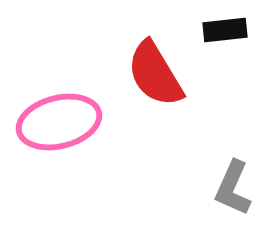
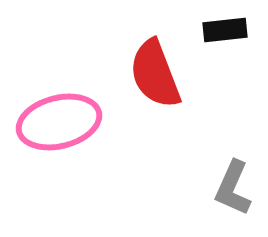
red semicircle: rotated 10 degrees clockwise
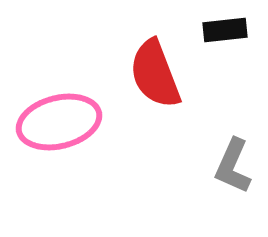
gray L-shape: moved 22 px up
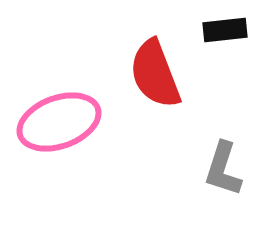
pink ellipse: rotated 6 degrees counterclockwise
gray L-shape: moved 10 px left, 3 px down; rotated 6 degrees counterclockwise
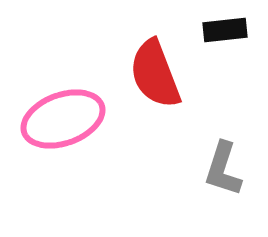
pink ellipse: moved 4 px right, 3 px up
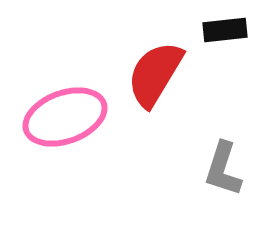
red semicircle: rotated 52 degrees clockwise
pink ellipse: moved 2 px right, 2 px up
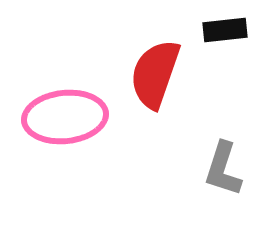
red semicircle: rotated 12 degrees counterclockwise
pink ellipse: rotated 14 degrees clockwise
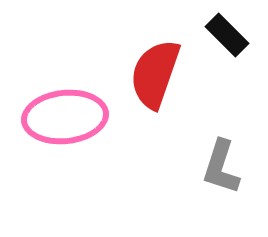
black rectangle: moved 2 px right, 5 px down; rotated 51 degrees clockwise
gray L-shape: moved 2 px left, 2 px up
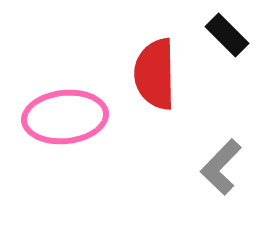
red semicircle: rotated 20 degrees counterclockwise
gray L-shape: rotated 26 degrees clockwise
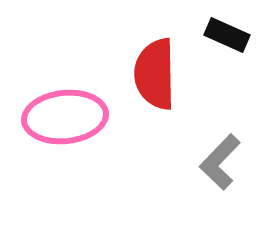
black rectangle: rotated 21 degrees counterclockwise
gray L-shape: moved 1 px left, 5 px up
